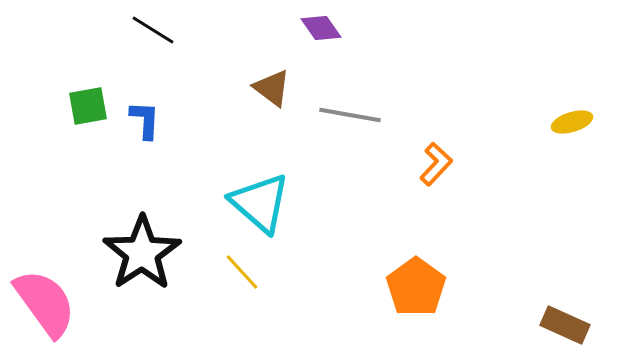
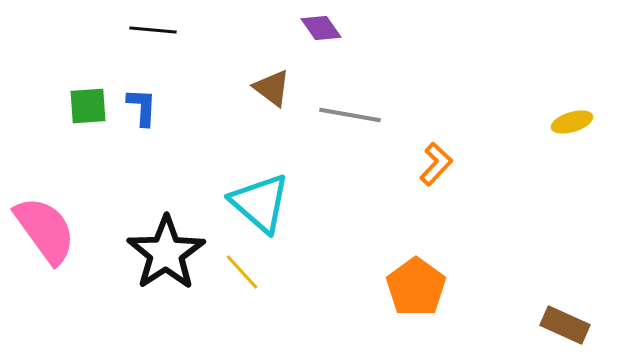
black line: rotated 27 degrees counterclockwise
green square: rotated 6 degrees clockwise
blue L-shape: moved 3 px left, 13 px up
black star: moved 24 px right
pink semicircle: moved 73 px up
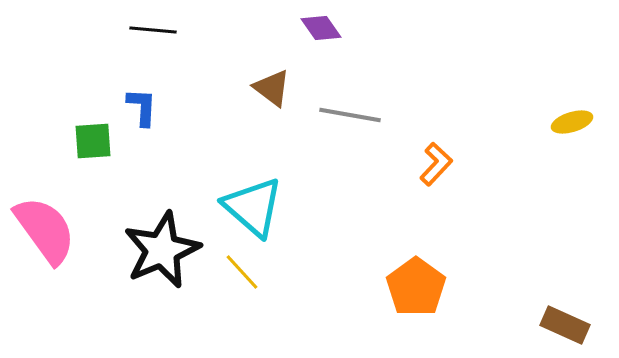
green square: moved 5 px right, 35 px down
cyan triangle: moved 7 px left, 4 px down
black star: moved 4 px left, 3 px up; rotated 10 degrees clockwise
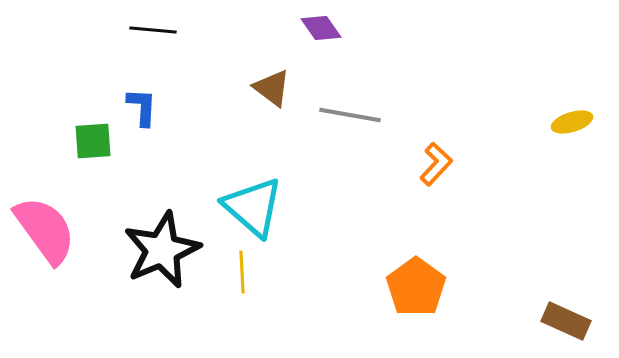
yellow line: rotated 39 degrees clockwise
brown rectangle: moved 1 px right, 4 px up
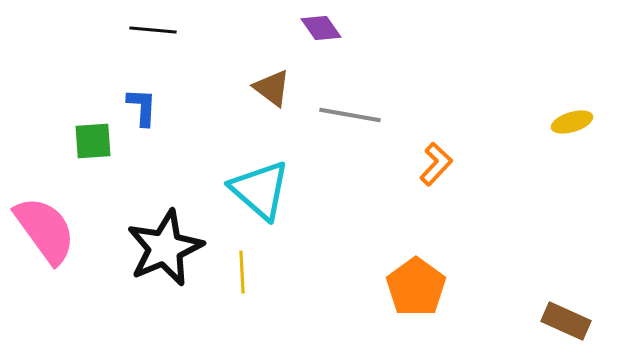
cyan triangle: moved 7 px right, 17 px up
black star: moved 3 px right, 2 px up
